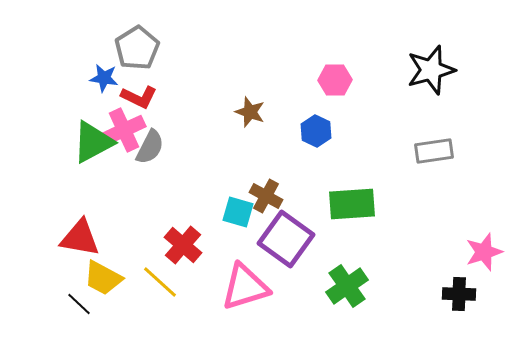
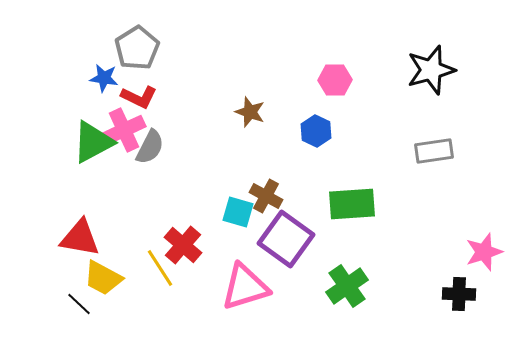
yellow line: moved 14 px up; rotated 15 degrees clockwise
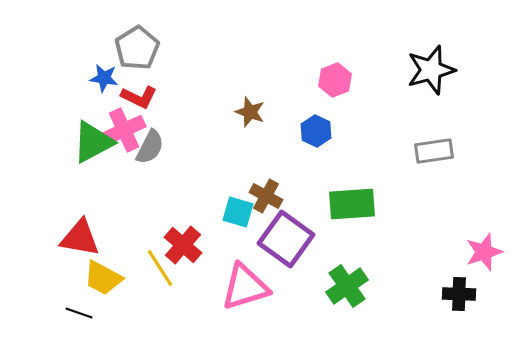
pink hexagon: rotated 20 degrees counterclockwise
black line: moved 9 px down; rotated 24 degrees counterclockwise
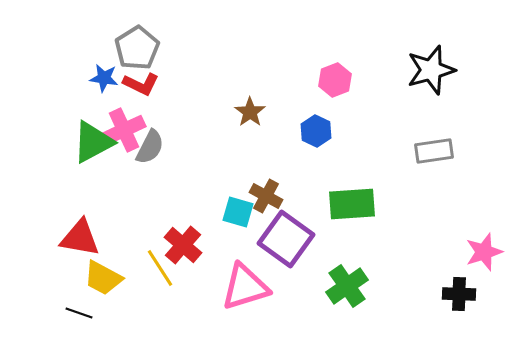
red L-shape: moved 2 px right, 13 px up
brown star: rotated 16 degrees clockwise
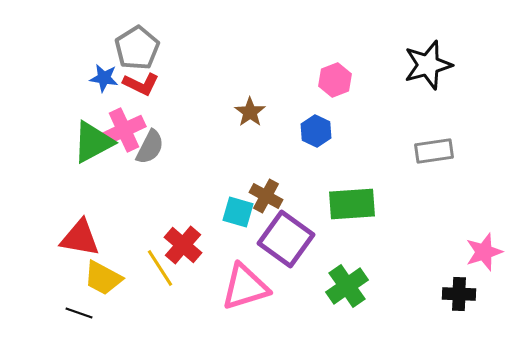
black star: moved 3 px left, 5 px up
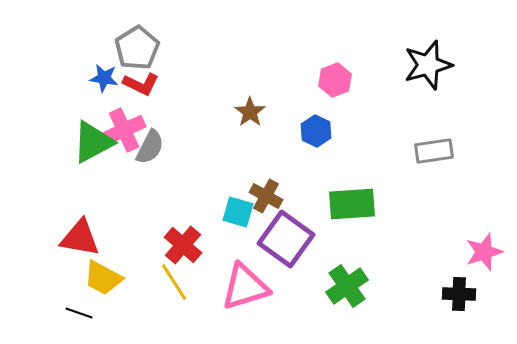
yellow line: moved 14 px right, 14 px down
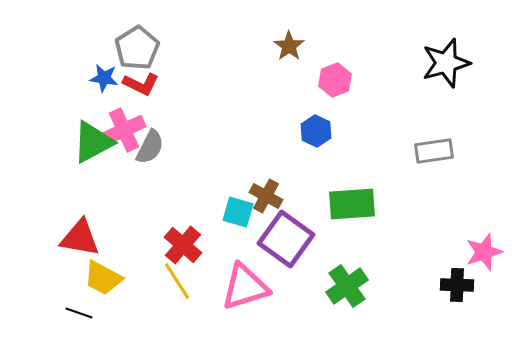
black star: moved 18 px right, 2 px up
brown star: moved 39 px right, 66 px up
yellow line: moved 3 px right, 1 px up
black cross: moved 2 px left, 9 px up
